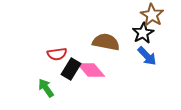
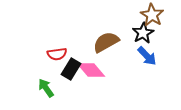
brown semicircle: rotated 40 degrees counterclockwise
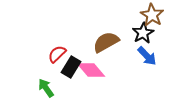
red semicircle: rotated 144 degrees clockwise
black rectangle: moved 2 px up
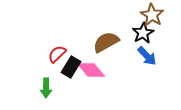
green arrow: rotated 144 degrees counterclockwise
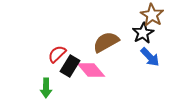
blue arrow: moved 3 px right, 1 px down
black rectangle: moved 1 px left, 1 px up
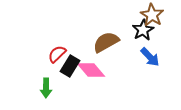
black star: moved 3 px up
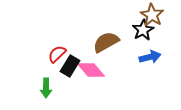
blue arrow: rotated 60 degrees counterclockwise
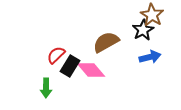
red semicircle: moved 1 px left, 1 px down
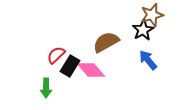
brown star: rotated 25 degrees clockwise
blue arrow: moved 2 px left, 3 px down; rotated 115 degrees counterclockwise
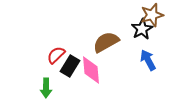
black star: moved 1 px left, 1 px up
blue arrow: rotated 10 degrees clockwise
pink diamond: rotated 36 degrees clockwise
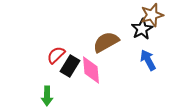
green arrow: moved 1 px right, 8 px down
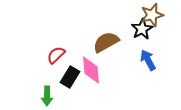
black rectangle: moved 11 px down
